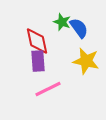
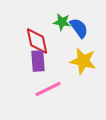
green star: rotated 12 degrees counterclockwise
yellow star: moved 3 px left
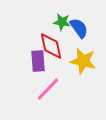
red diamond: moved 14 px right, 5 px down
pink line: rotated 20 degrees counterclockwise
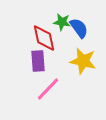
red diamond: moved 7 px left, 8 px up
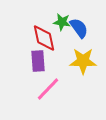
yellow star: rotated 12 degrees counterclockwise
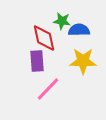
green star: moved 1 px up
blue semicircle: moved 2 px down; rotated 55 degrees counterclockwise
purple rectangle: moved 1 px left
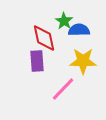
green star: moved 2 px right; rotated 24 degrees clockwise
pink line: moved 15 px right
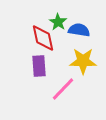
green star: moved 6 px left, 1 px down
blue semicircle: rotated 10 degrees clockwise
red diamond: moved 1 px left
purple rectangle: moved 2 px right, 5 px down
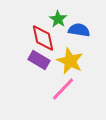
green star: moved 3 px up
yellow star: moved 13 px left; rotated 24 degrees clockwise
purple rectangle: moved 6 px up; rotated 55 degrees counterclockwise
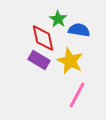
pink line: moved 14 px right, 6 px down; rotated 16 degrees counterclockwise
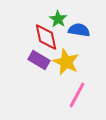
red diamond: moved 3 px right, 1 px up
yellow star: moved 4 px left, 1 px down
